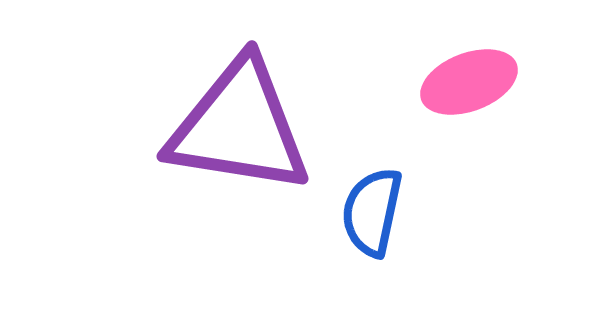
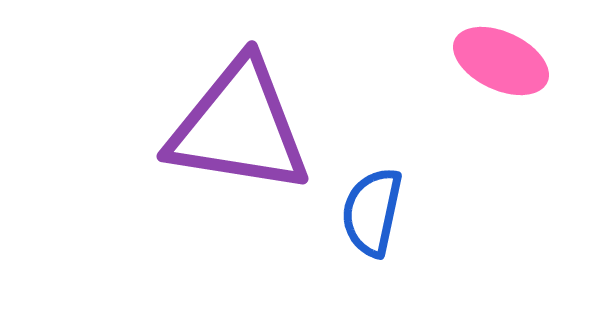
pink ellipse: moved 32 px right, 21 px up; rotated 46 degrees clockwise
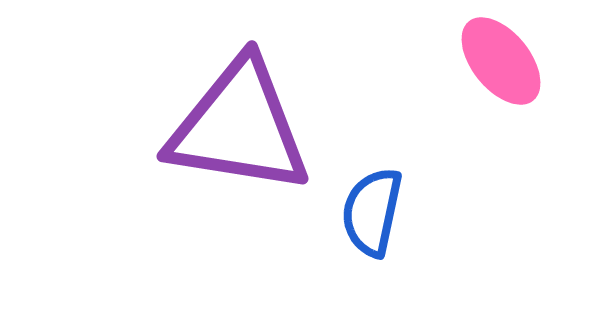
pink ellipse: rotated 26 degrees clockwise
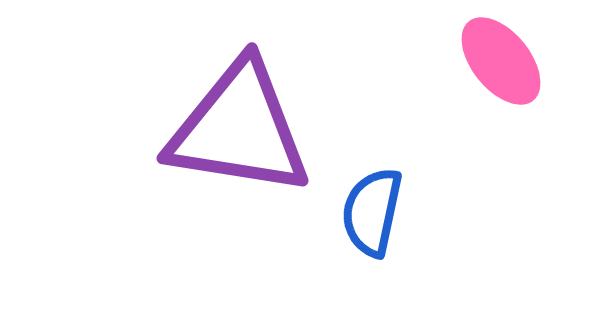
purple triangle: moved 2 px down
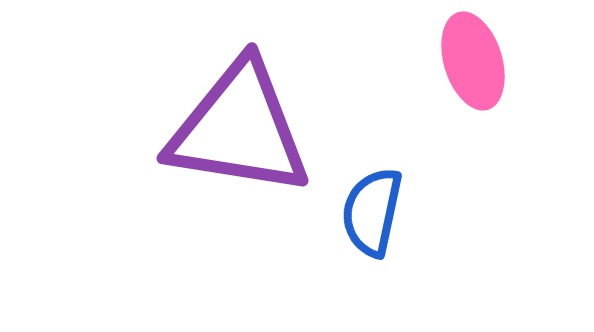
pink ellipse: moved 28 px left; rotated 22 degrees clockwise
